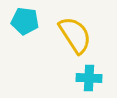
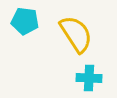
yellow semicircle: moved 1 px right, 1 px up
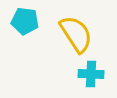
cyan cross: moved 2 px right, 4 px up
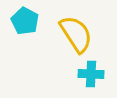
cyan pentagon: rotated 20 degrees clockwise
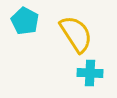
cyan cross: moved 1 px left, 1 px up
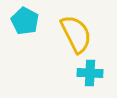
yellow semicircle: rotated 6 degrees clockwise
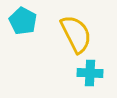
cyan pentagon: moved 2 px left
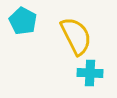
yellow semicircle: moved 2 px down
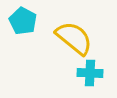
yellow semicircle: moved 2 px left, 2 px down; rotated 24 degrees counterclockwise
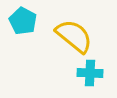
yellow semicircle: moved 2 px up
